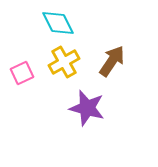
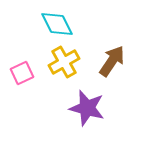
cyan diamond: moved 1 px left, 1 px down
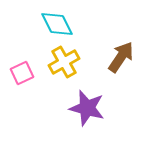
brown arrow: moved 9 px right, 4 px up
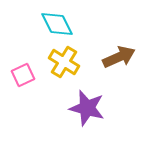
brown arrow: moved 2 px left; rotated 32 degrees clockwise
yellow cross: rotated 28 degrees counterclockwise
pink square: moved 1 px right, 2 px down
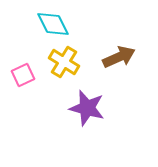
cyan diamond: moved 4 px left
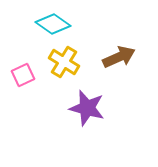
cyan diamond: rotated 28 degrees counterclockwise
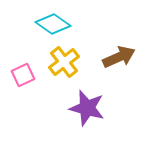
yellow cross: rotated 20 degrees clockwise
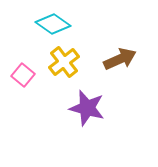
brown arrow: moved 1 px right, 2 px down
pink square: rotated 25 degrees counterclockwise
